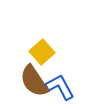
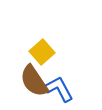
blue L-shape: moved 1 px left, 2 px down
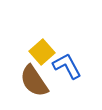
blue L-shape: moved 8 px right, 23 px up
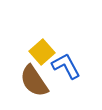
blue L-shape: moved 1 px left
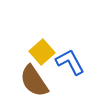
blue L-shape: moved 4 px right, 4 px up
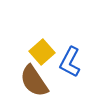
blue L-shape: rotated 124 degrees counterclockwise
